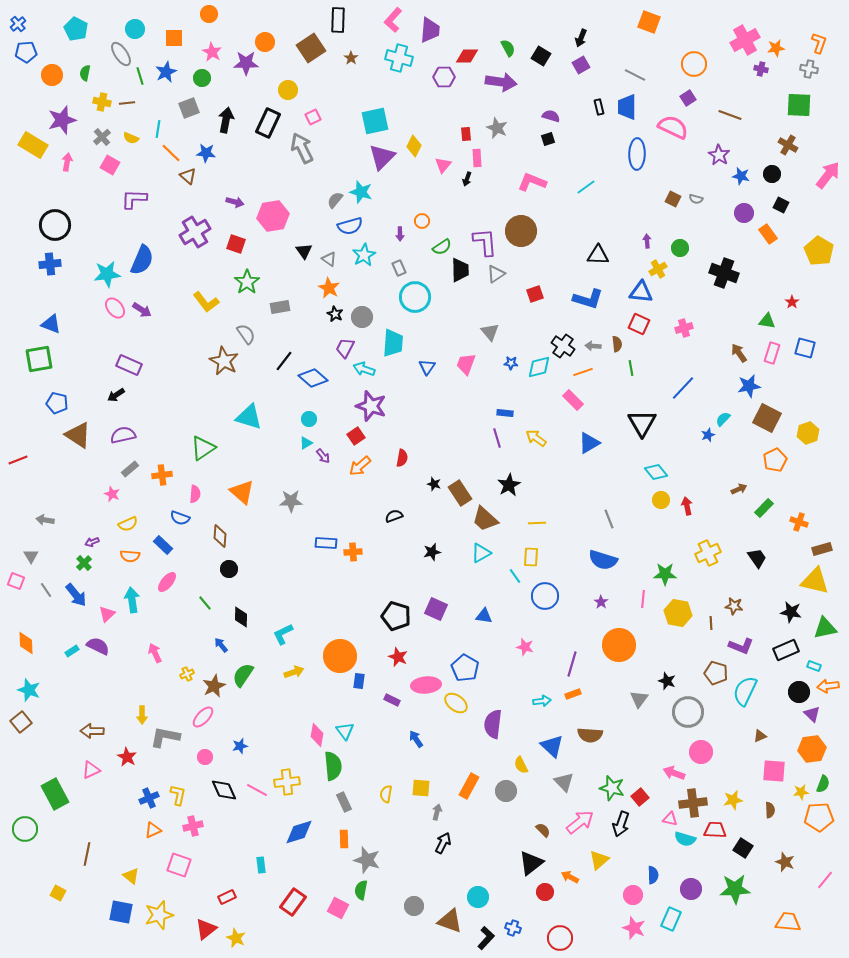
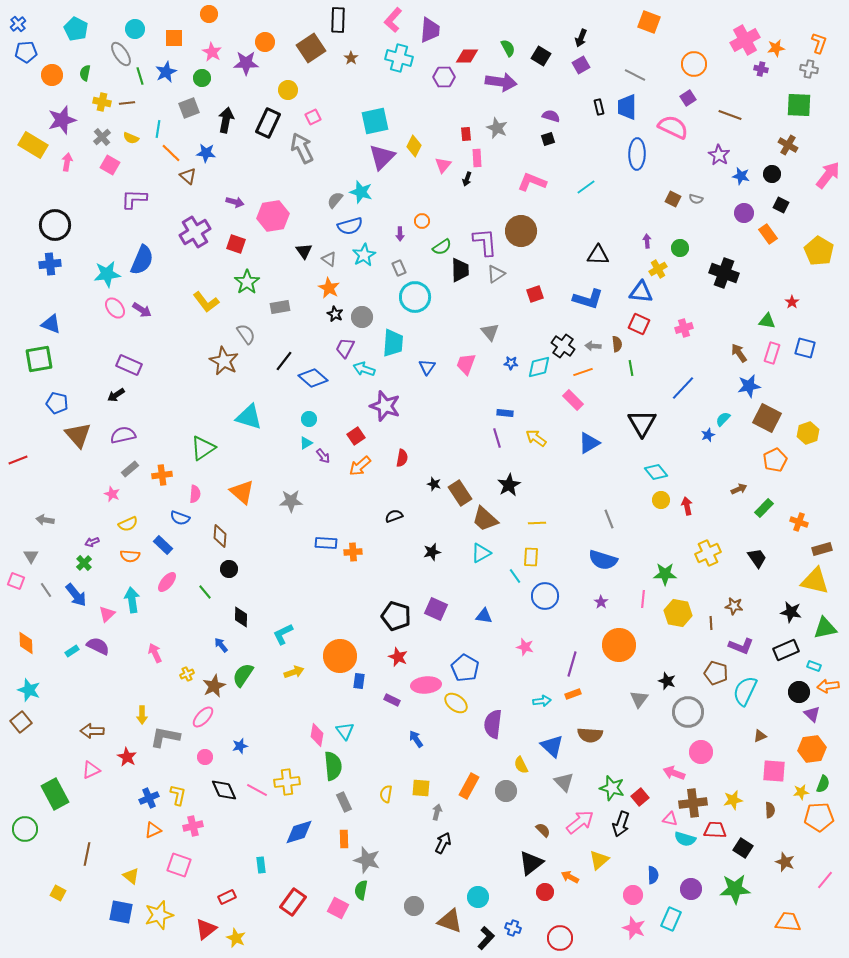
purple star at (371, 406): moved 14 px right
brown triangle at (78, 435): rotated 16 degrees clockwise
green line at (205, 603): moved 11 px up
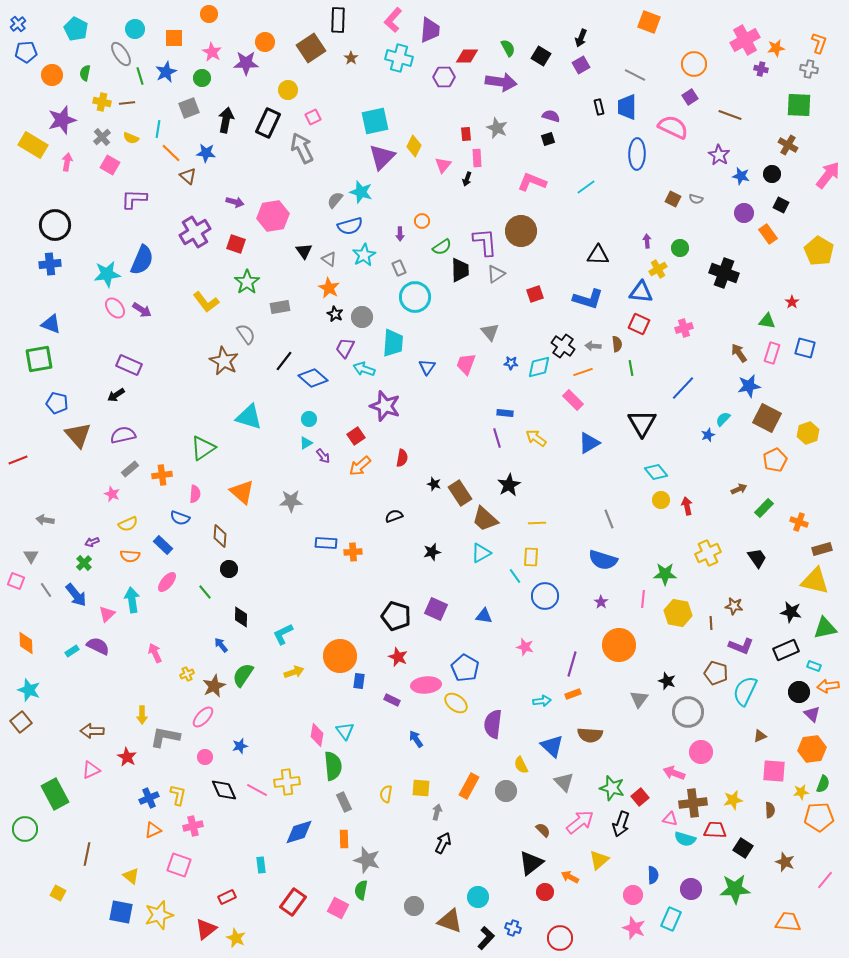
purple square at (688, 98): moved 2 px right, 1 px up
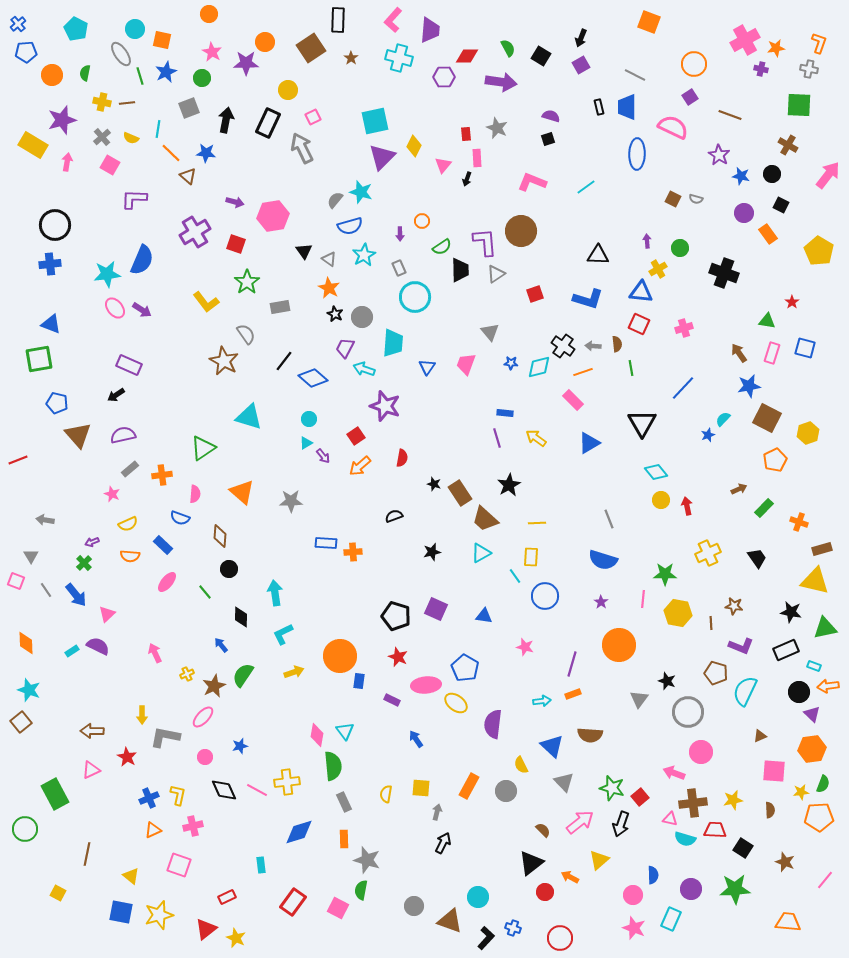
orange square at (174, 38): moved 12 px left, 2 px down; rotated 12 degrees clockwise
cyan arrow at (132, 600): moved 143 px right, 7 px up
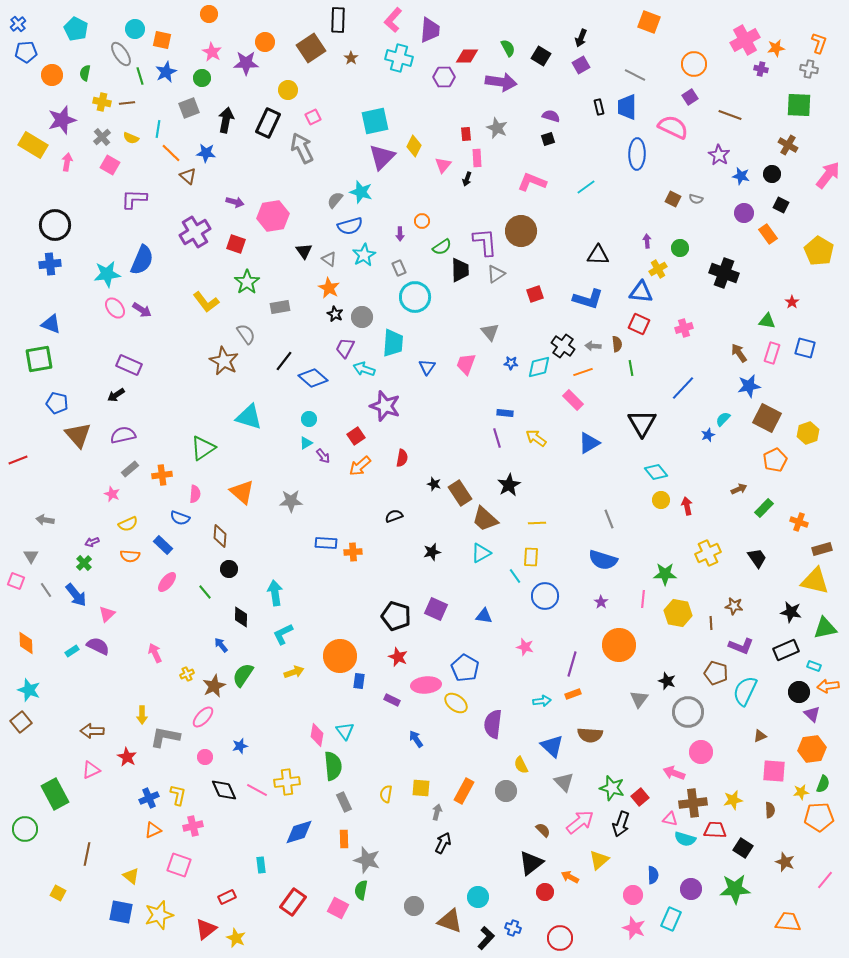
orange rectangle at (469, 786): moved 5 px left, 5 px down
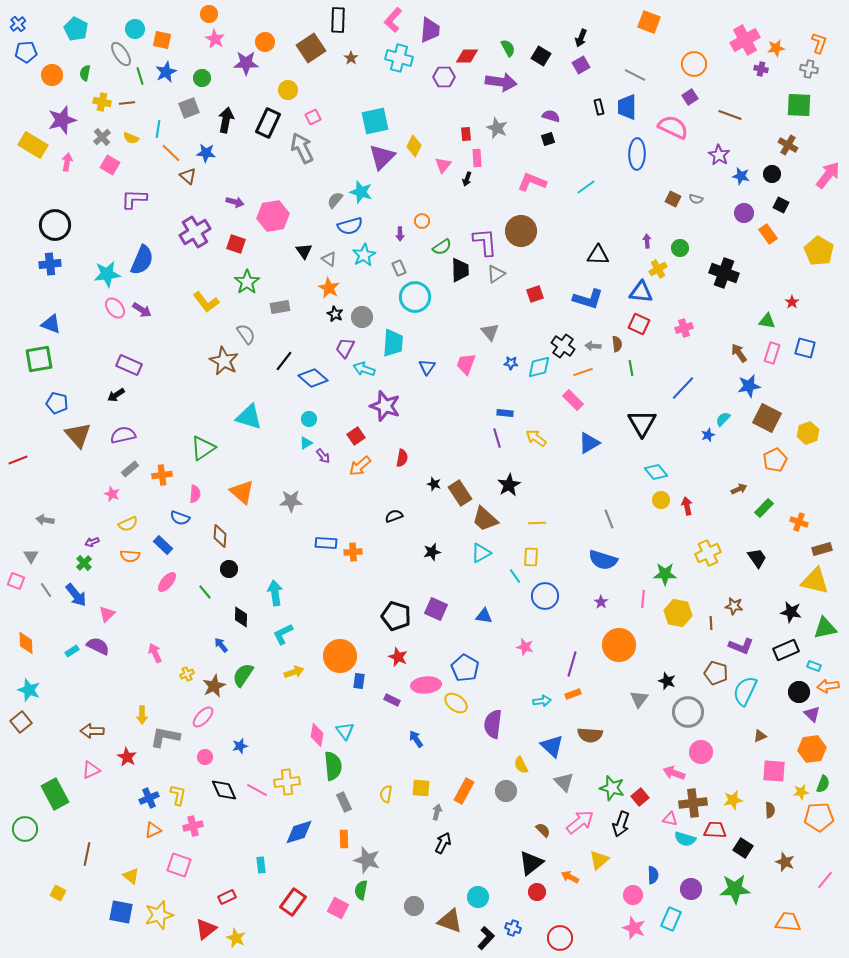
pink star at (212, 52): moved 3 px right, 13 px up
red circle at (545, 892): moved 8 px left
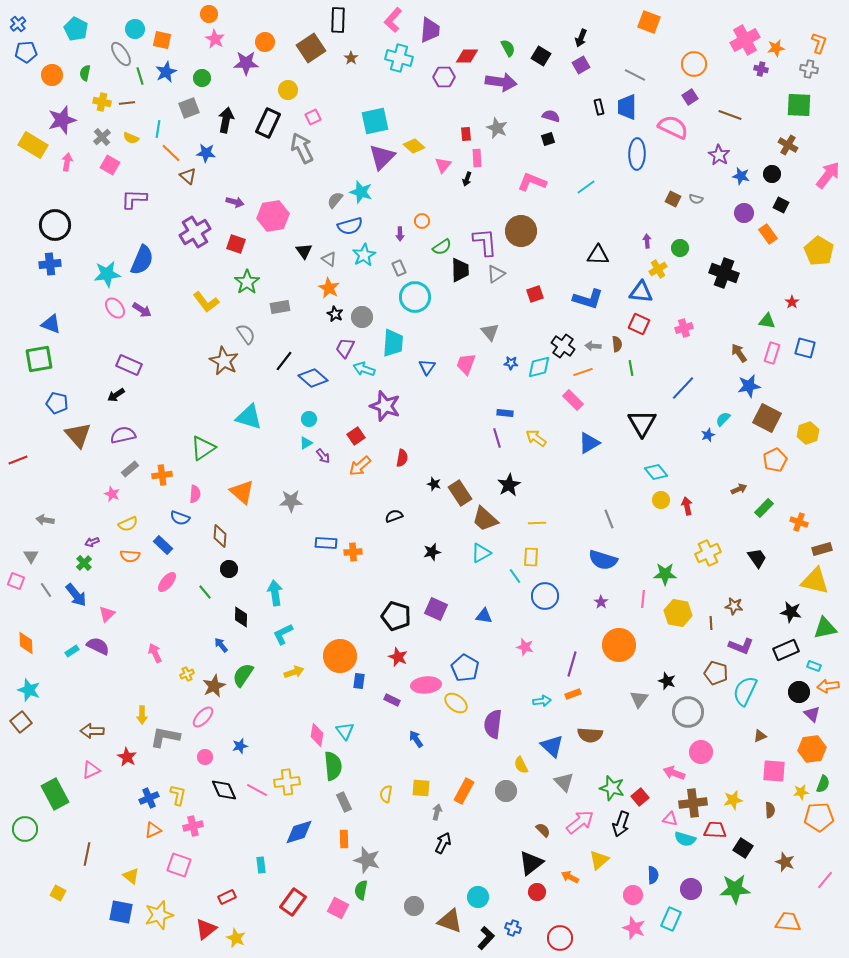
yellow diamond at (414, 146): rotated 75 degrees counterclockwise
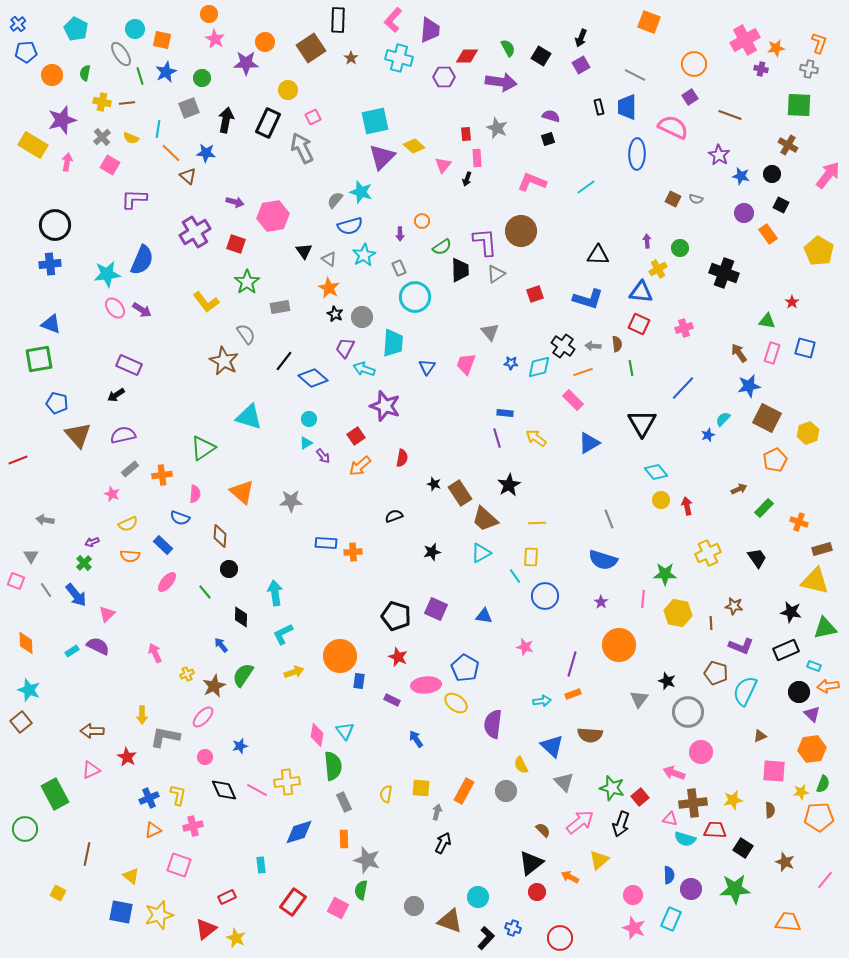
blue semicircle at (653, 875): moved 16 px right
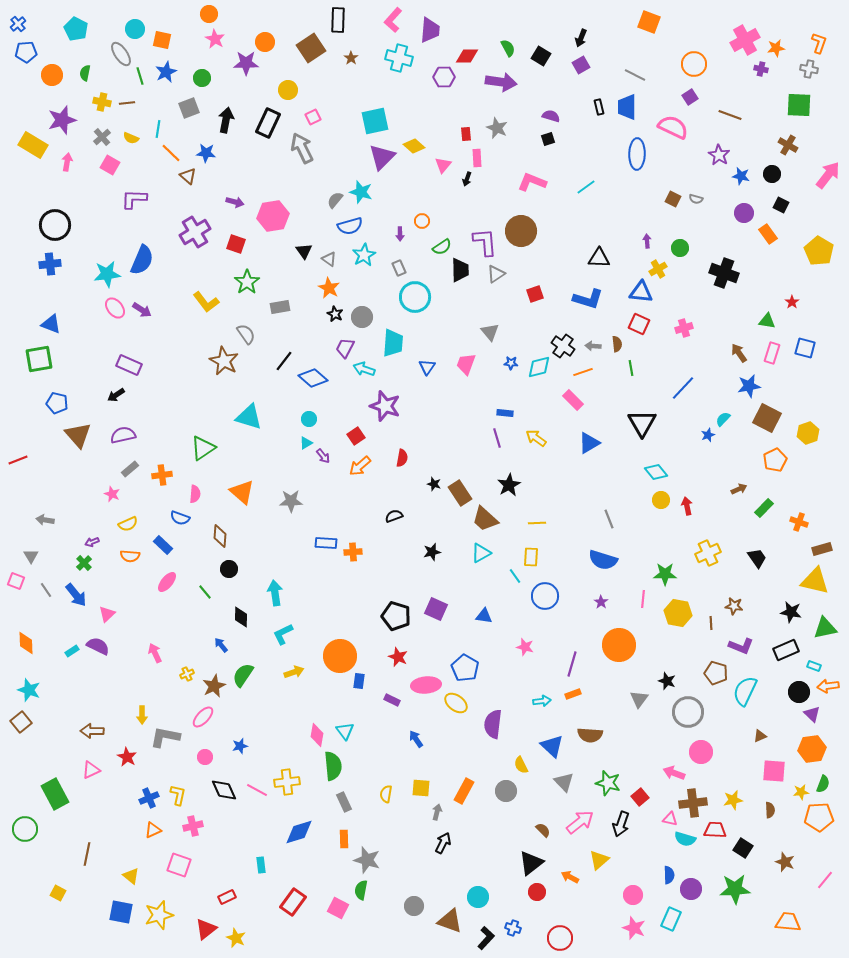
black triangle at (598, 255): moved 1 px right, 3 px down
green star at (612, 788): moved 4 px left, 5 px up
